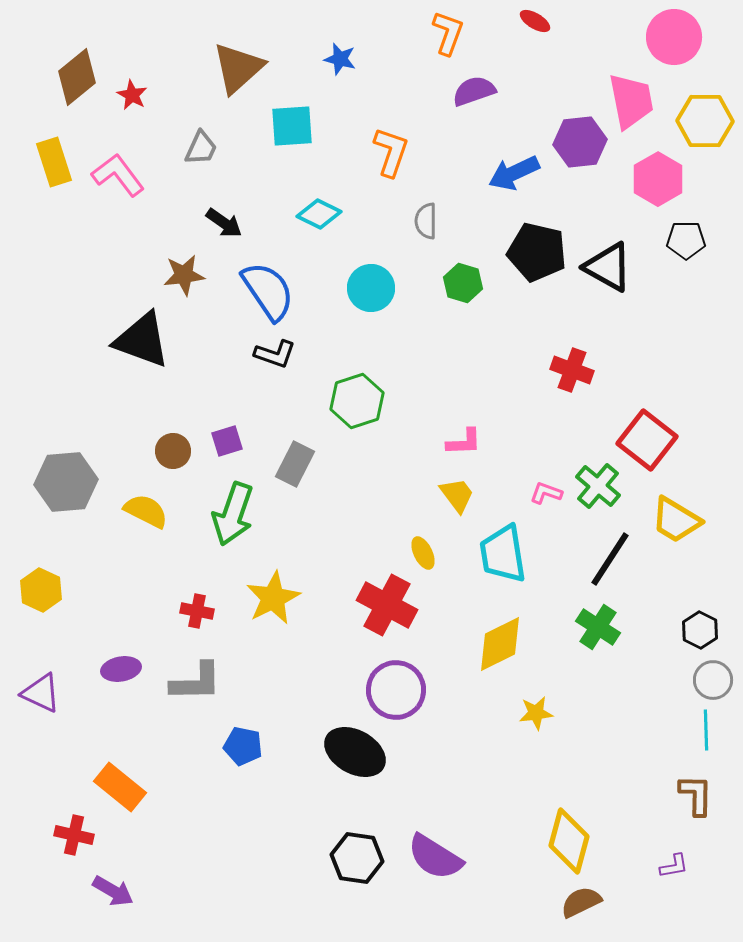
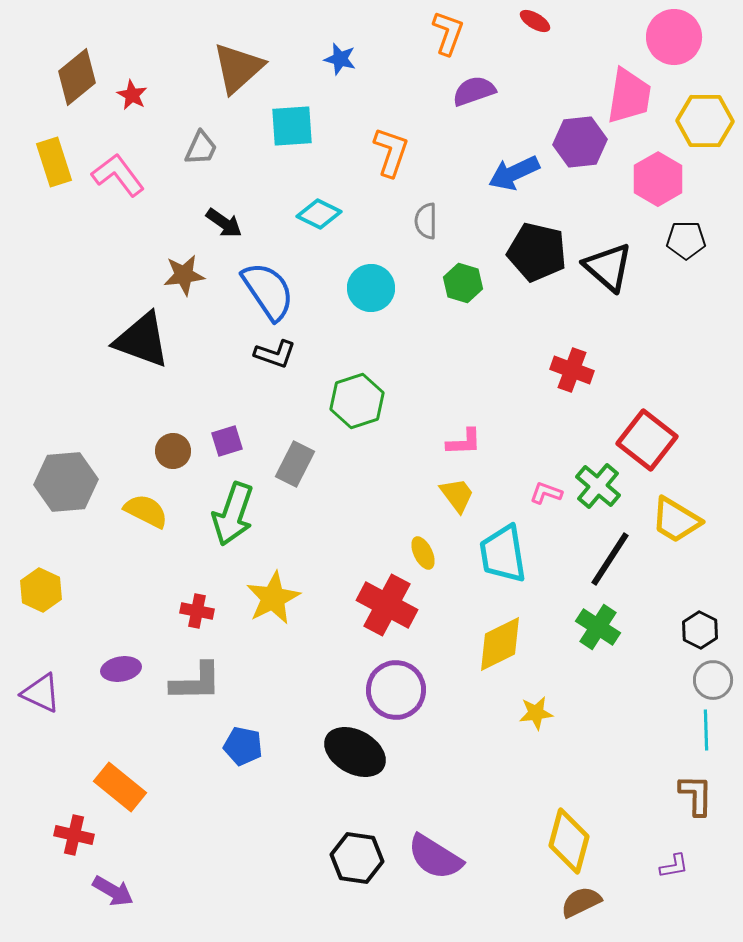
pink trapezoid at (631, 101): moved 2 px left, 5 px up; rotated 20 degrees clockwise
black triangle at (608, 267): rotated 12 degrees clockwise
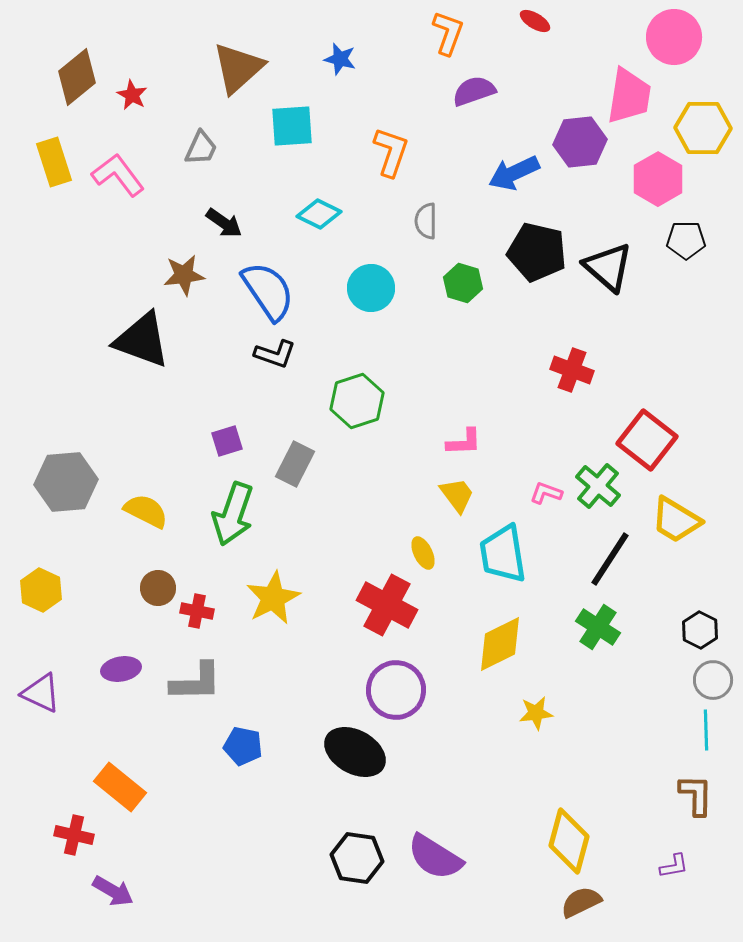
yellow hexagon at (705, 121): moved 2 px left, 7 px down
brown circle at (173, 451): moved 15 px left, 137 px down
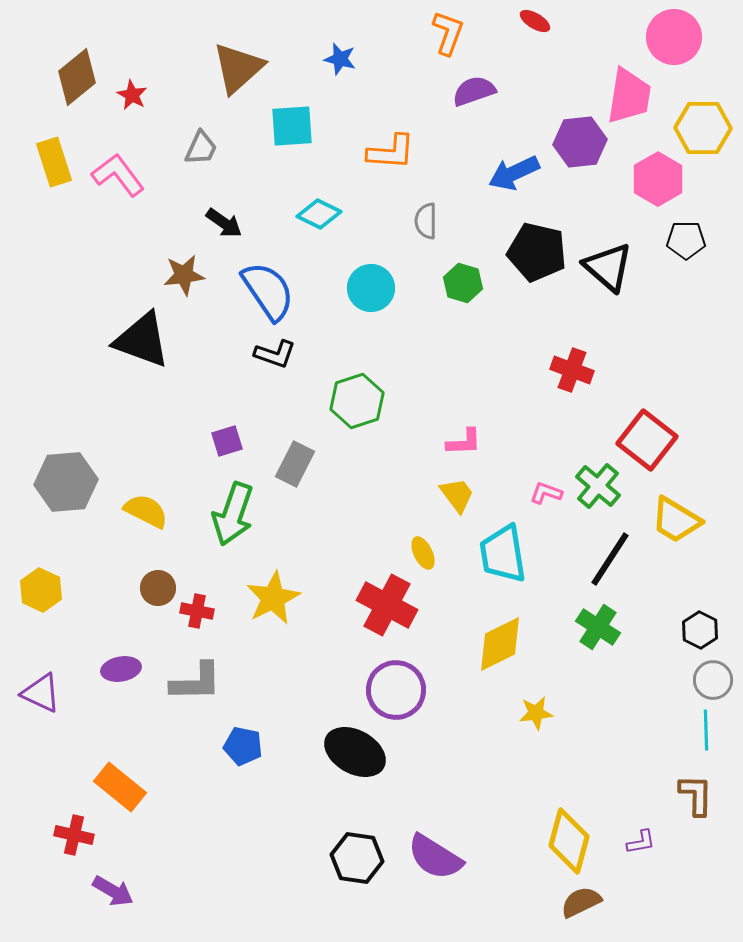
orange L-shape at (391, 152): rotated 75 degrees clockwise
purple L-shape at (674, 866): moved 33 px left, 24 px up
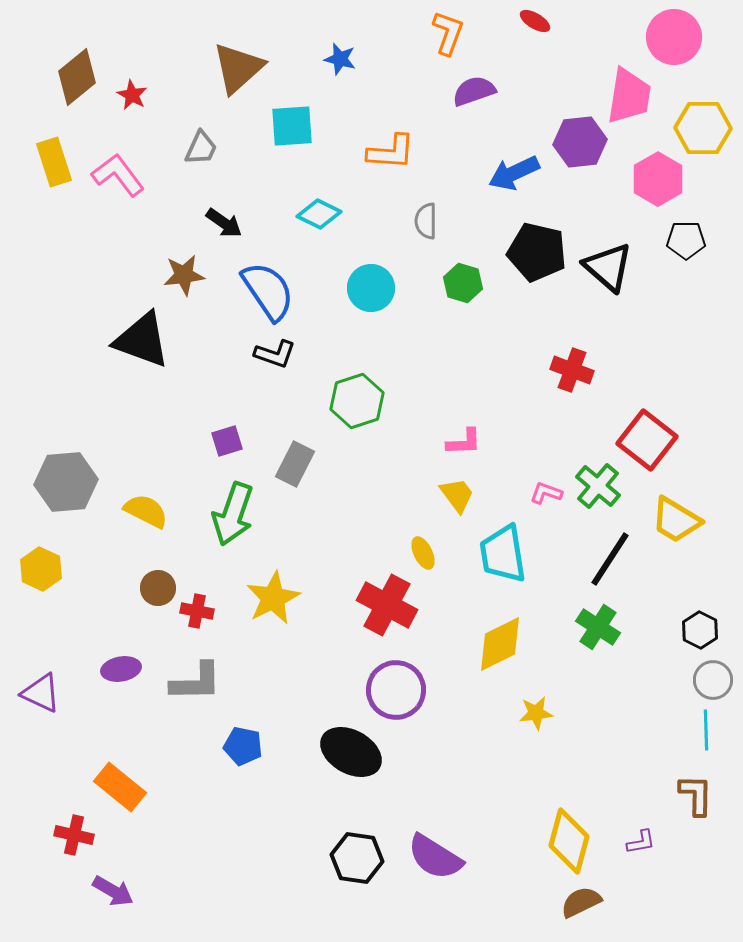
yellow hexagon at (41, 590): moved 21 px up
black ellipse at (355, 752): moved 4 px left
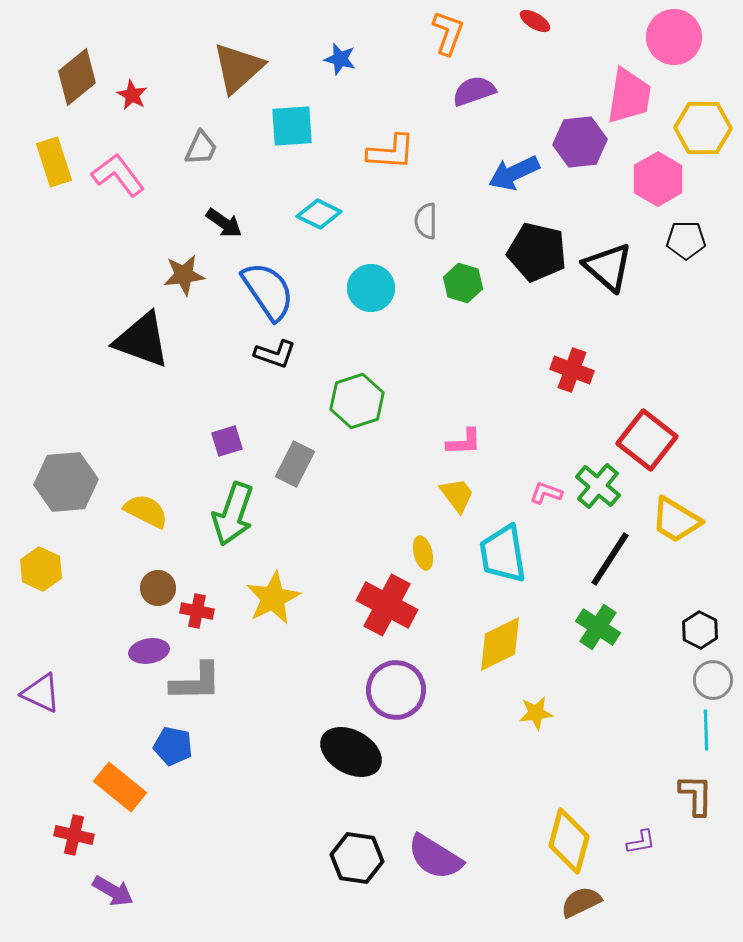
yellow ellipse at (423, 553): rotated 12 degrees clockwise
purple ellipse at (121, 669): moved 28 px right, 18 px up
blue pentagon at (243, 746): moved 70 px left
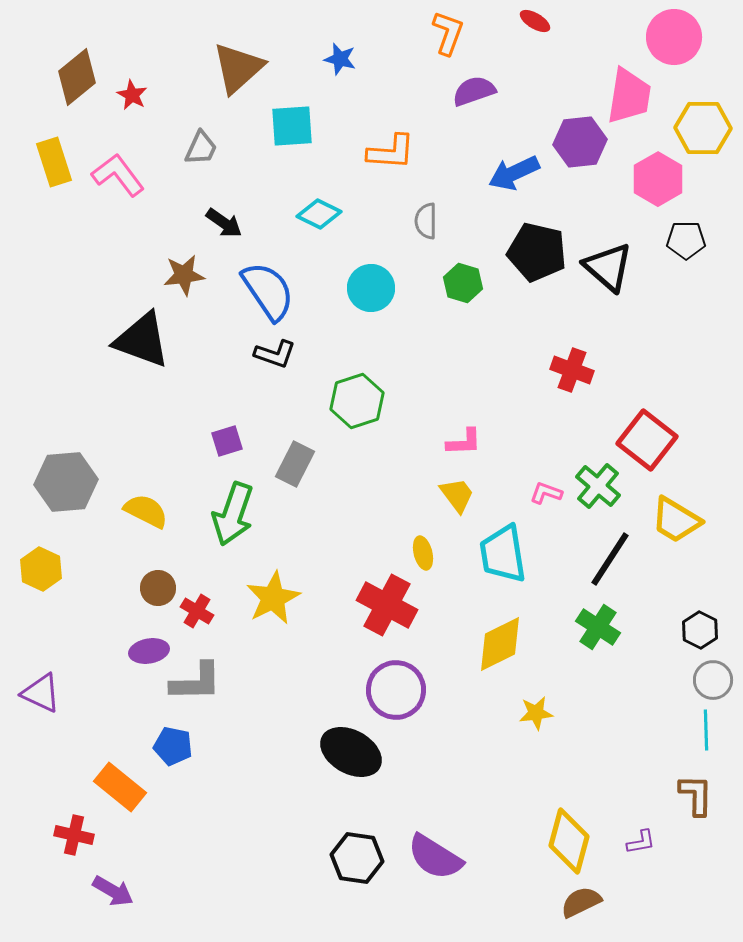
red cross at (197, 611): rotated 20 degrees clockwise
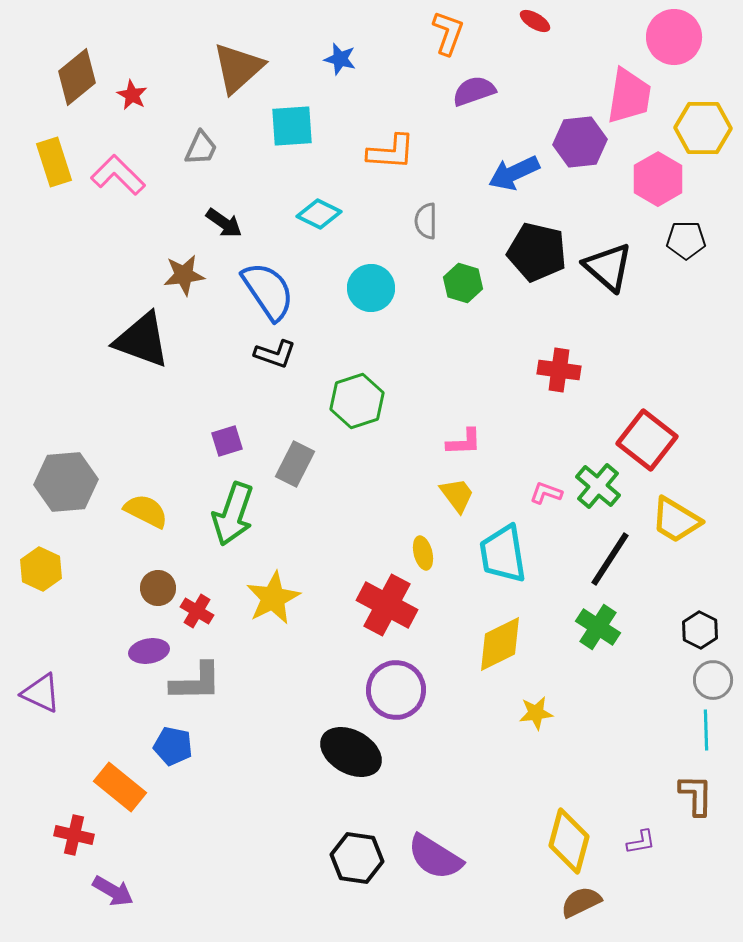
pink L-shape at (118, 175): rotated 8 degrees counterclockwise
red cross at (572, 370): moved 13 px left; rotated 12 degrees counterclockwise
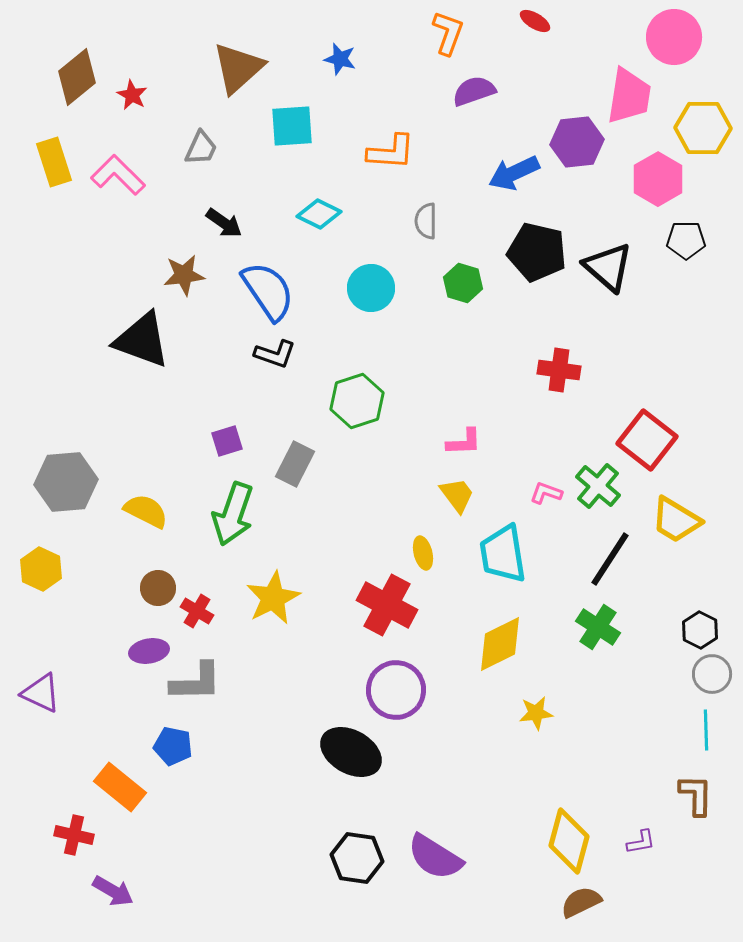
purple hexagon at (580, 142): moved 3 px left
gray circle at (713, 680): moved 1 px left, 6 px up
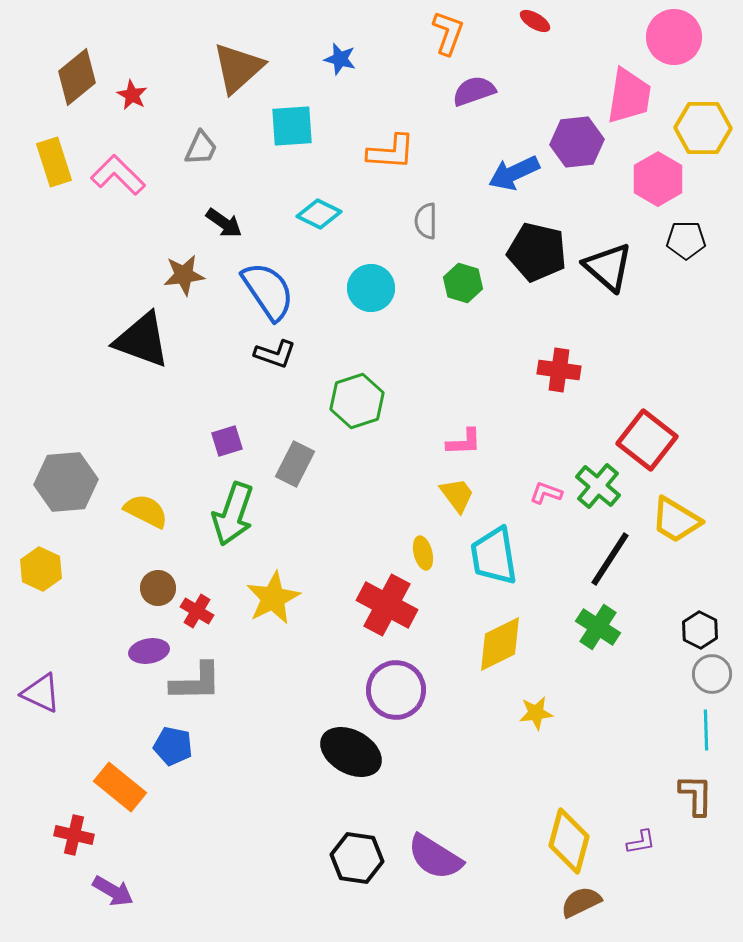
cyan trapezoid at (503, 554): moved 9 px left, 2 px down
